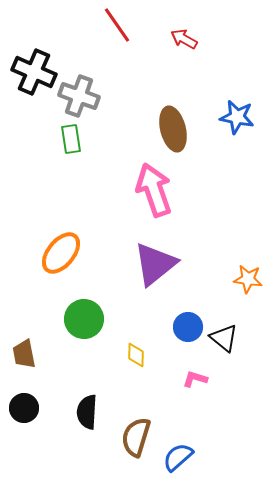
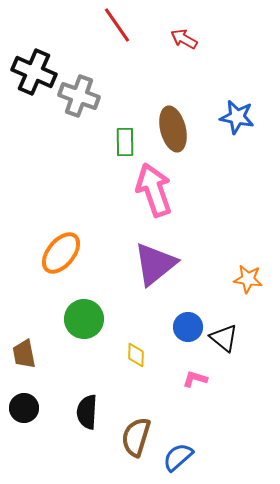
green rectangle: moved 54 px right, 3 px down; rotated 8 degrees clockwise
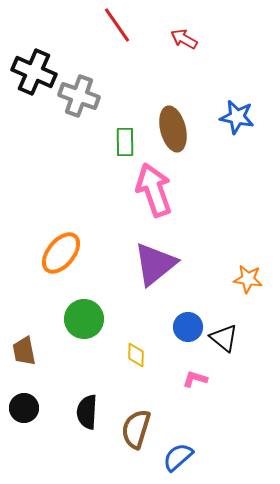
brown trapezoid: moved 3 px up
brown semicircle: moved 8 px up
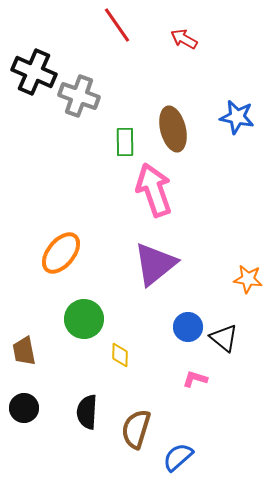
yellow diamond: moved 16 px left
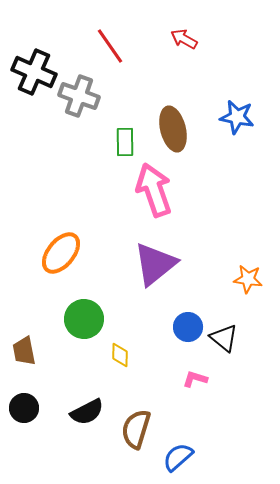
red line: moved 7 px left, 21 px down
black semicircle: rotated 120 degrees counterclockwise
